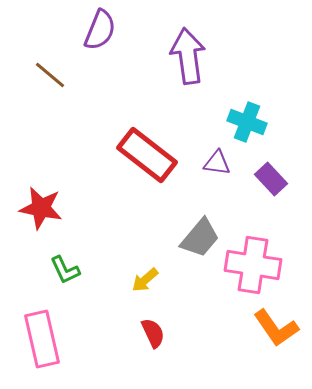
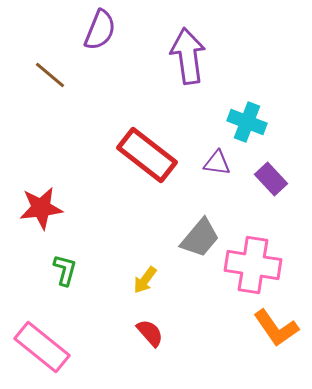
red star: rotated 18 degrees counterclockwise
green L-shape: rotated 140 degrees counterclockwise
yellow arrow: rotated 12 degrees counterclockwise
red semicircle: moved 3 px left; rotated 16 degrees counterclockwise
pink rectangle: moved 8 px down; rotated 38 degrees counterclockwise
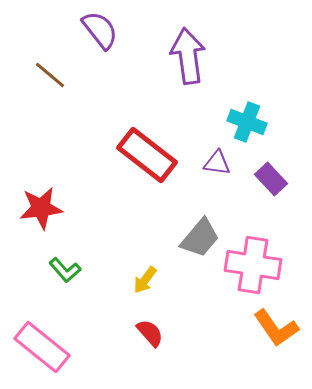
purple semicircle: rotated 60 degrees counterclockwise
green L-shape: rotated 124 degrees clockwise
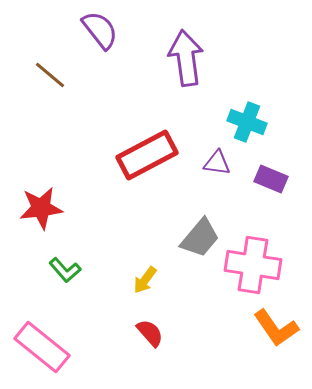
purple arrow: moved 2 px left, 2 px down
red rectangle: rotated 66 degrees counterclockwise
purple rectangle: rotated 24 degrees counterclockwise
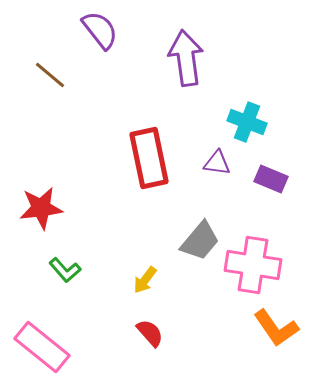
red rectangle: moved 2 px right, 3 px down; rotated 74 degrees counterclockwise
gray trapezoid: moved 3 px down
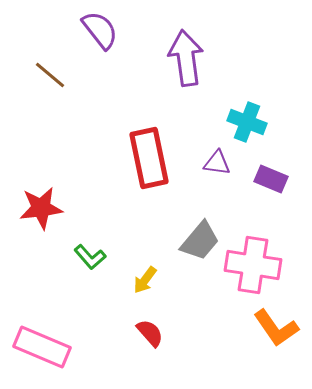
green L-shape: moved 25 px right, 13 px up
pink rectangle: rotated 16 degrees counterclockwise
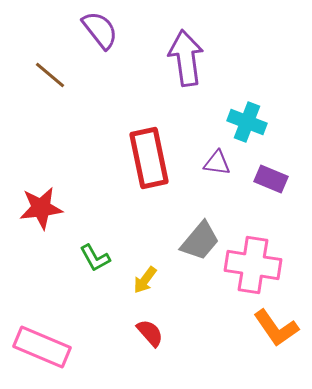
green L-shape: moved 5 px right, 1 px down; rotated 12 degrees clockwise
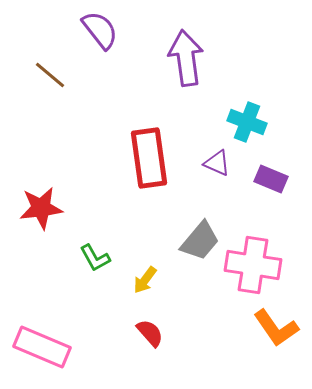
red rectangle: rotated 4 degrees clockwise
purple triangle: rotated 16 degrees clockwise
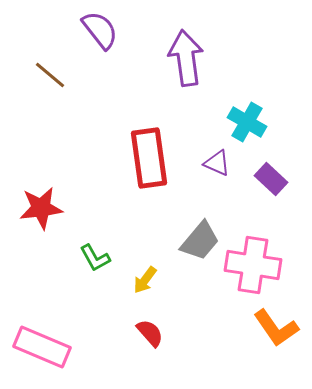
cyan cross: rotated 9 degrees clockwise
purple rectangle: rotated 20 degrees clockwise
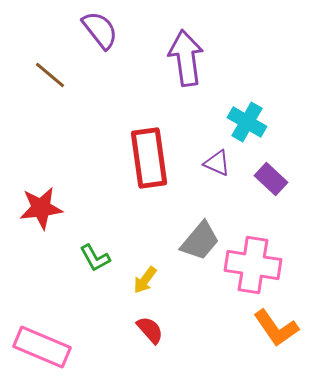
red semicircle: moved 3 px up
